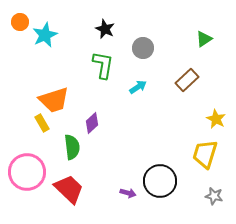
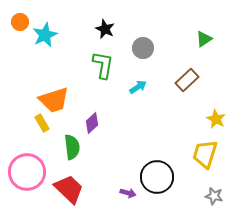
black circle: moved 3 px left, 4 px up
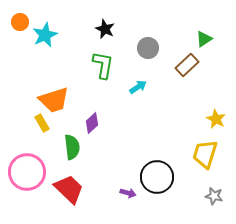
gray circle: moved 5 px right
brown rectangle: moved 15 px up
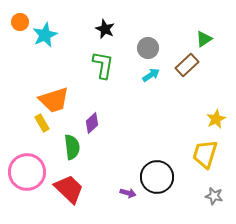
cyan arrow: moved 13 px right, 12 px up
yellow star: rotated 18 degrees clockwise
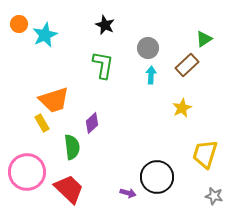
orange circle: moved 1 px left, 2 px down
black star: moved 4 px up
cyan arrow: rotated 54 degrees counterclockwise
yellow star: moved 34 px left, 11 px up
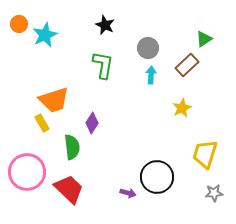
purple diamond: rotated 15 degrees counterclockwise
gray star: moved 3 px up; rotated 18 degrees counterclockwise
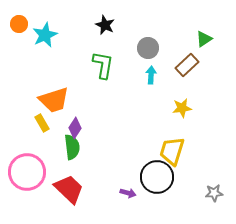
yellow star: rotated 18 degrees clockwise
purple diamond: moved 17 px left, 5 px down
yellow trapezoid: moved 33 px left, 3 px up
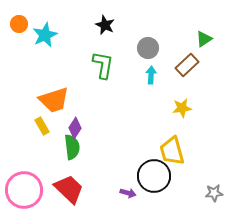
yellow rectangle: moved 3 px down
yellow trapezoid: rotated 32 degrees counterclockwise
pink circle: moved 3 px left, 18 px down
black circle: moved 3 px left, 1 px up
